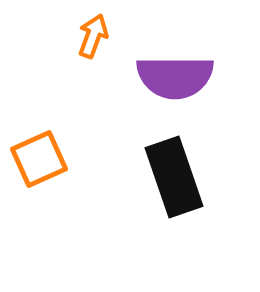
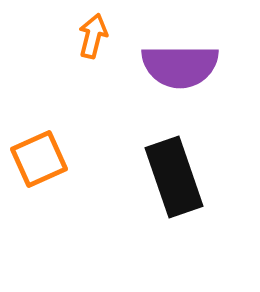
orange arrow: rotated 6 degrees counterclockwise
purple semicircle: moved 5 px right, 11 px up
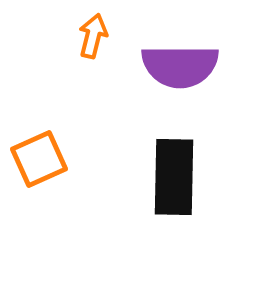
black rectangle: rotated 20 degrees clockwise
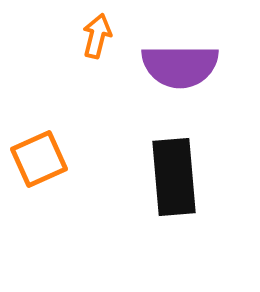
orange arrow: moved 4 px right
black rectangle: rotated 6 degrees counterclockwise
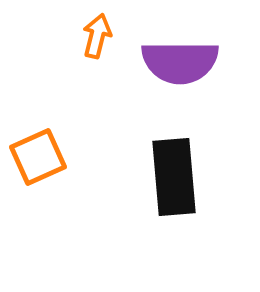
purple semicircle: moved 4 px up
orange square: moved 1 px left, 2 px up
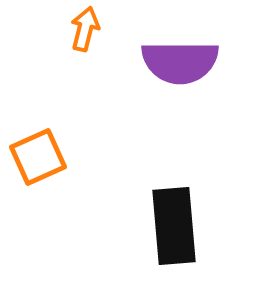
orange arrow: moved 12 px left, 7 px up
black rectangle: moved 49 px down
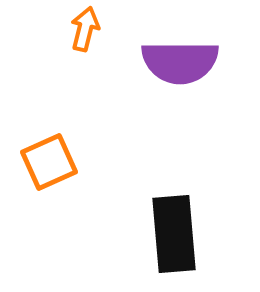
orange square: moved 11 px right, 5 px down
black rectangle: moved 8 px down
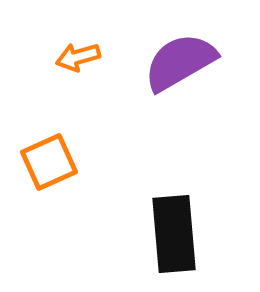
orange arrow: moved 7 px left, 28 px down; rotated 120 degrees counterclockwise
purple semicircle: rotated 150 degrees clockwise
